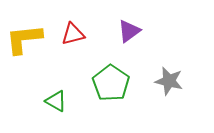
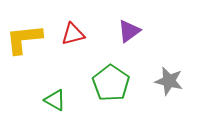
green triangle: moved 1 px left, 1 px up
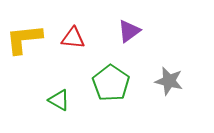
red triangle: moved 4 px down; rotated 20 degrees clockwise
green triangle: moved 4 px right
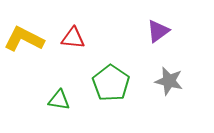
purple triangle: moved 29 px right
yellow L-shape: rotated 33 degrees clockwise
green triangle: rotated 20 degrees counterclockwise
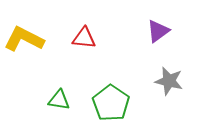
red triangle: moved 11 px right
green pentagon: moved 20 px down
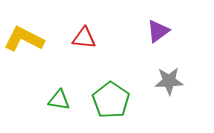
gray star: rotated 16 degrees counterclockwise
green pentagon: moved 3 px up
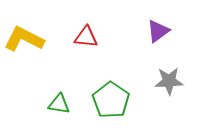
red triangle: moved 2 px right, 1 px up
green triangle: moved 4 px down
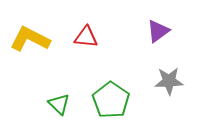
yellow L-shape: moved 6 px right
green triangle: rotated 35 degrees clockwise
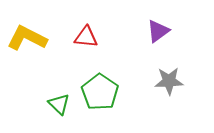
yellow L-shape: moved 3 px left, 1 px up
green pentagon: moved 11 px left, 8 px up
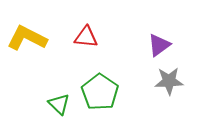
purple triangle: moved 1 px right, 14 px down
